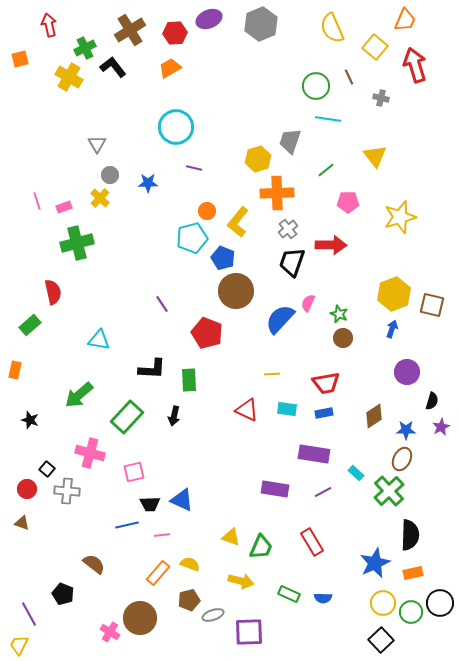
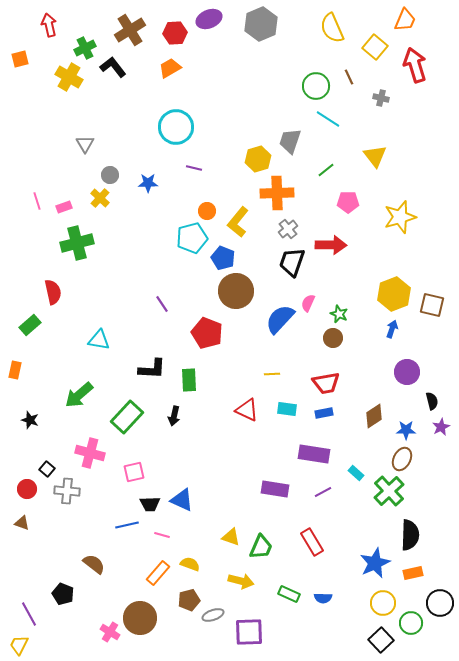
cyan line at (328, 119): rotated 25 degrees clockwise
gray triangle at (97, 144): moved 12 px left
brown circle at (343, 338): moved 10 px left
black semicircle at (432, 401): rotated 30 degrees counterclockwise
pink line at (162, 535): rotated 21 degrees clockwise
green circle at (411, 612): moved 11 px down
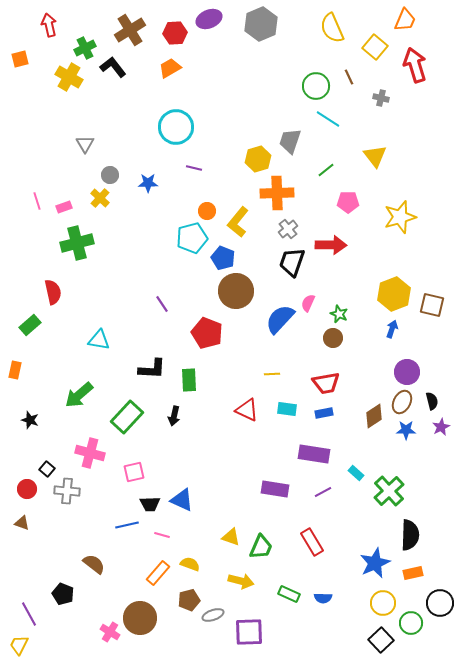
brown ellipse at (402, 459): moved 57 px up
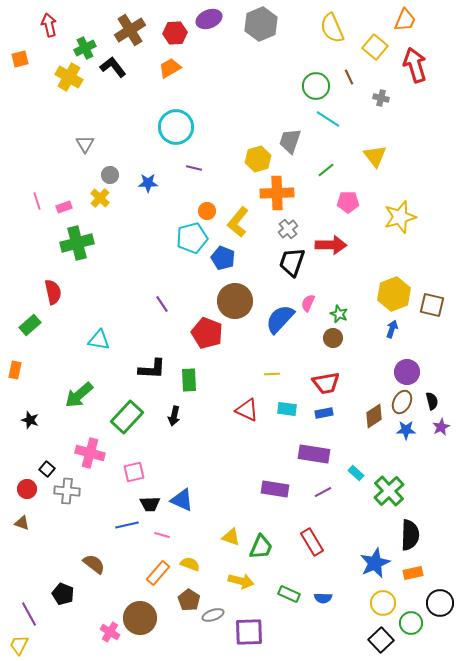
brown circle at (236, 291): moved 1 px left, 10 px down
brown pentagon at (189, 600): rotated 25 degrees counterclockwise
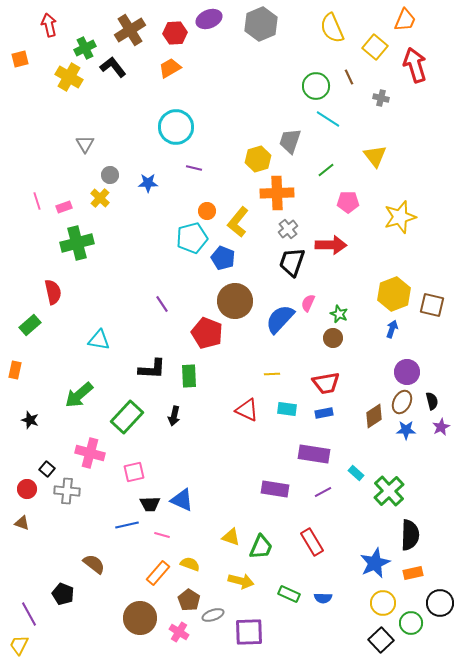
green rectangle at (189, 380): moved 4 px up
pink cross at (110, 632): moved 69 px right
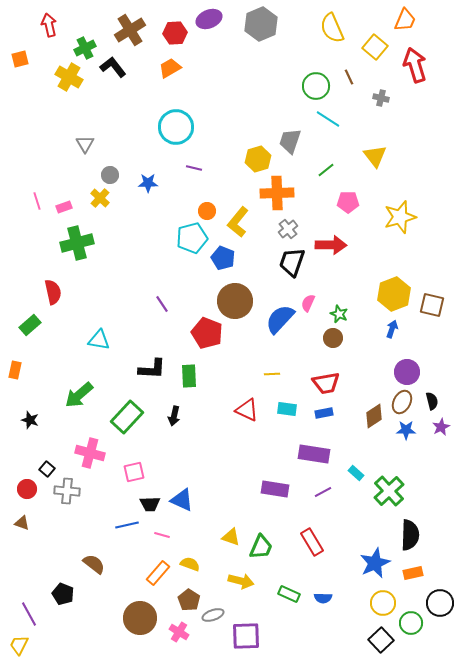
purple square at (249, 632): moved 3 px left, 4 px down
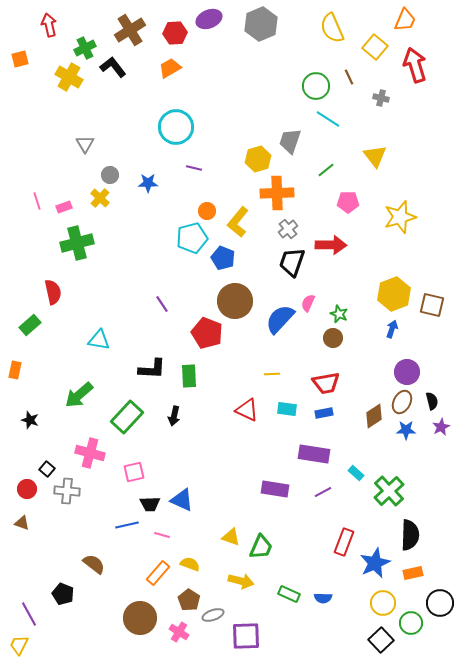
red rectangle at (312, 542): moved 32 px right; rotated 52 degrees clockwise
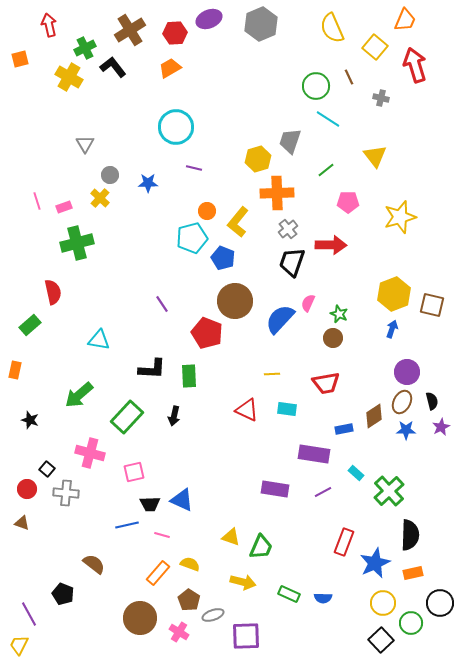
blue rectangle at (324, 413): moved 20 px right, 16 px down
gray cross at (67, 491): moved 1 px left, 2 px down
yellow arrow at (241, 581): moved 2 px right, 1 px down
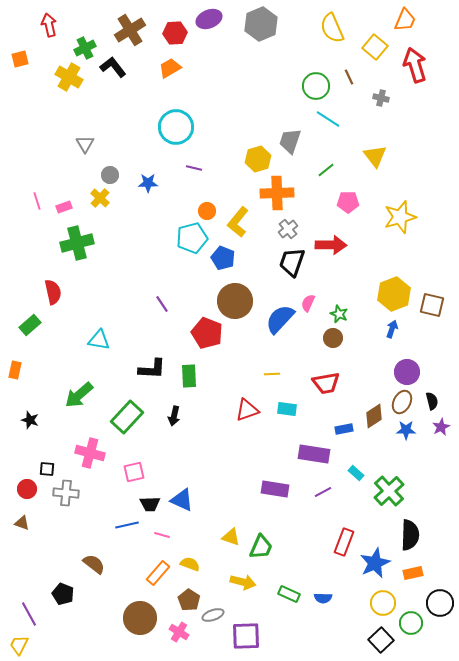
red triangle at (247, 410): rotated 45 degrees counterclockwise
black square at (47, 469): rotated 35 degrees counterclockwise
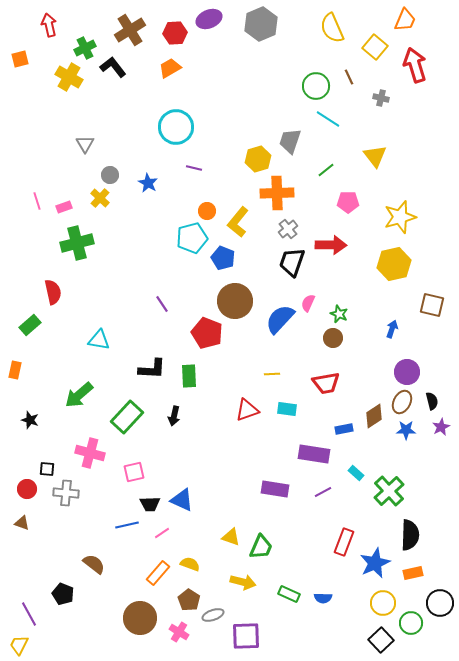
blue star at (148, 183): rotated 30 degrees clockwise
yellow hexagon at (394, 294): moved 30 px up; rotated 8 degrees clockwise
pink line at (162, 535): moved 2 px up; rotated 49 degrees counterclockwise
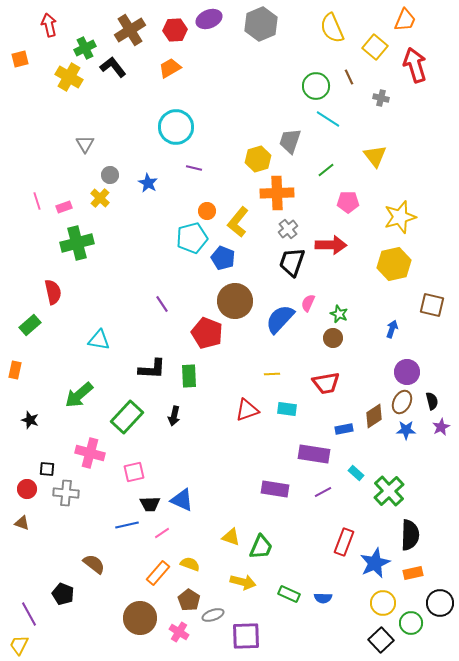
red hexagon at (175, 33): moved 3 px up
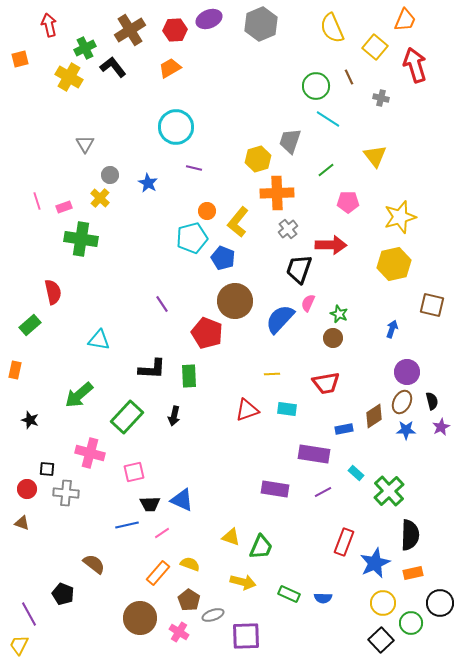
green cross at (77, 243): moved 4 px right, 4 px up; rotated 24 degrees clockwise
black trapezoid at (292, 262): moved 7 px right, 7 px down
